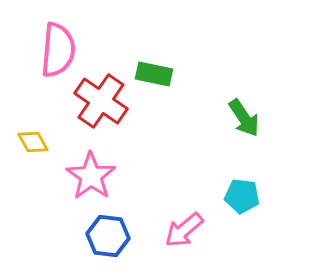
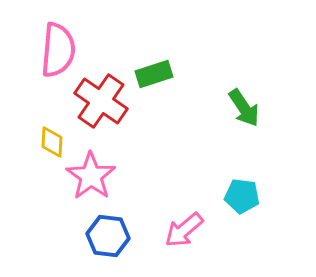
green rectangle: rotated 30 degrees counterclockwise
green arrow: moved 10 px up
yellow diamond: moved 19 px right; rotated 32 degrees clockwise
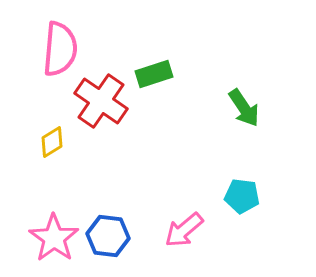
pink semicircle: moved 2 px right, 1 px up
yellow diamond: rotated 56 degrees clockwise
pink star: moved 37 px left, 62 px down
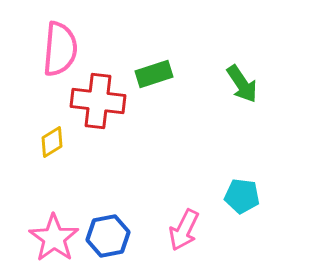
red cross: moved 3 px left; rotated 28 degrees counterclockwise
green arrow: moved 2 px left, 24 px up
pink arrow: rotated 24 degrees counterclockwise
blue hexagon: rotated 18 degrees counterclockwise
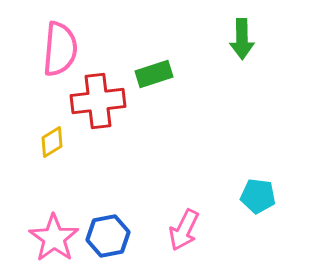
green arrow: moved 45 px up; rotated 33 degrees clockwise
red cross: rotated 14 degrees counterclockwise
cyan pentagon: moved 16 px right
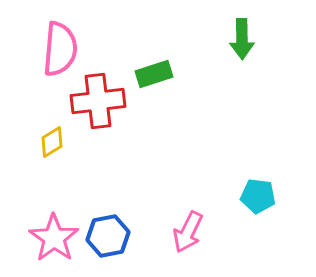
pink arrow: moved 4 px right, 2 px down
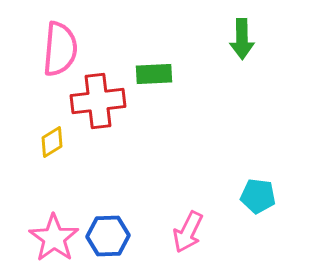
green rectangle: rotated 15 degrees clockwise
blue hexagon: rotated 9 degrees clockwise
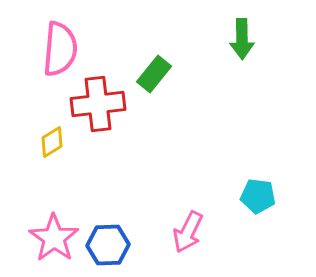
green rectangle: rotated 48 degrees counterclockwise
red cross: moved 3 px down
blue hexagon: moved 9 px down
